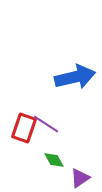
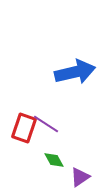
blue arrow: moved 5 px up
purple triangle: moved 1 px up
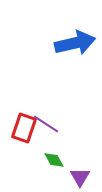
blue arrow: moved 29 px up
purple triangle: rotated 25 degrees counterclockwise
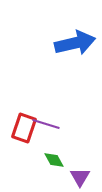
purple line: rotated 16 degrees counterclockwise
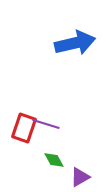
purple triangle: rotated 30 degrees clockwise
